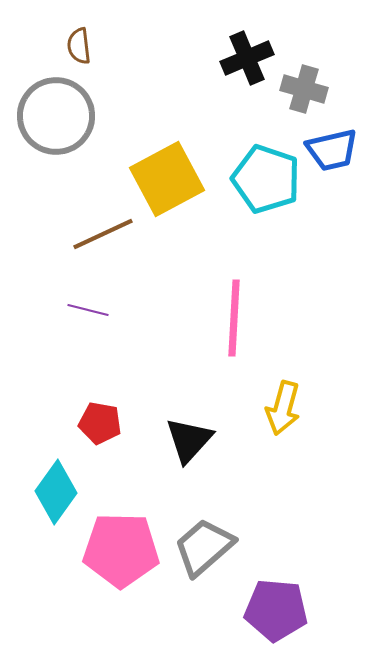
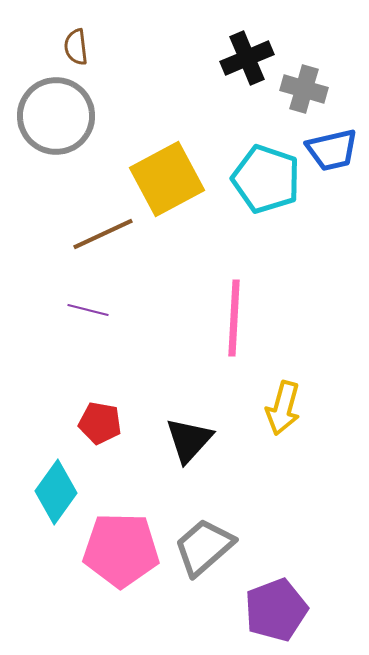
brown semicircle: moved 3 px left, 1 px down
purple pentagon: rotated 26 degrees counterclockwise
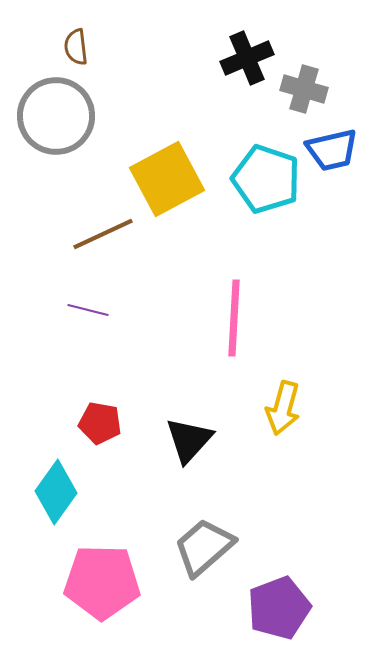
pink pentagon: moved 19 px left, 32 px down
purple pentagon: moved 3 px right, 2 px up
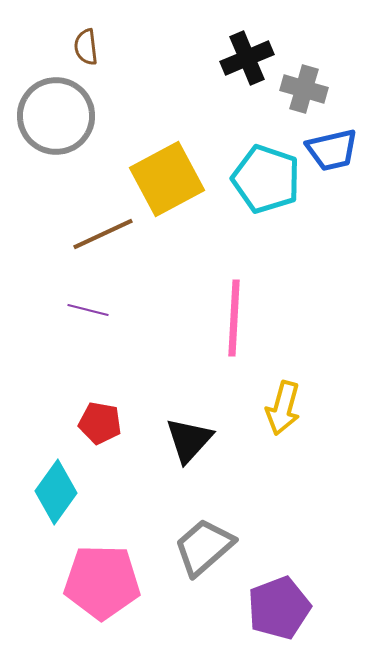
brown semicircle: moved 10 px right
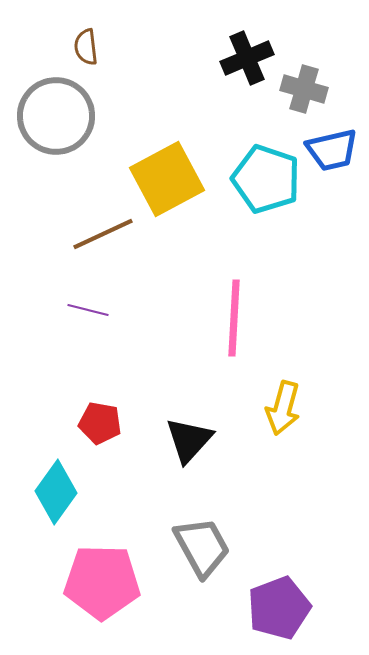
gray trapezoid: moved 2 px left; rotated 102 degrees clockwise
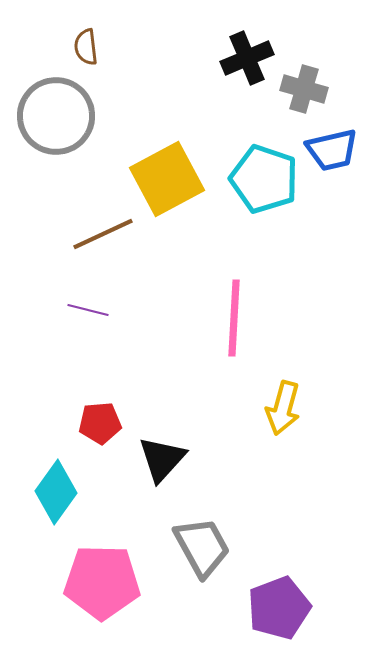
cyan pentagon: moved 2 px left
red pentagon: rotated 15 degrees counterclockwise
black triangle: moved 27 px left, 19 px down
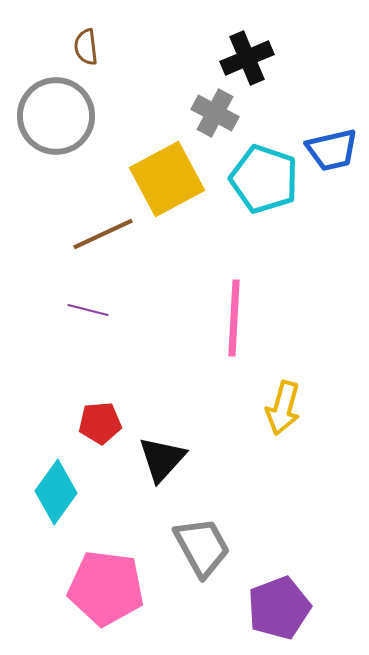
gray cross: moved 89 px left, 24 px down; rotated 12 degrees clockwise
pink pentagon: moved 4 px right, 6 px down; rotated 6 degrees clockwise
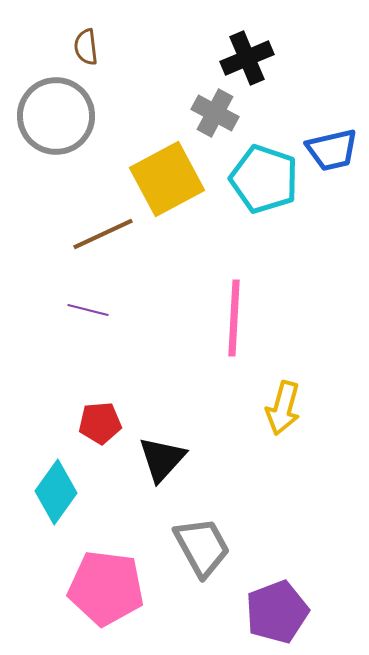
purple pentagon: moved 2 px left, 4 px down
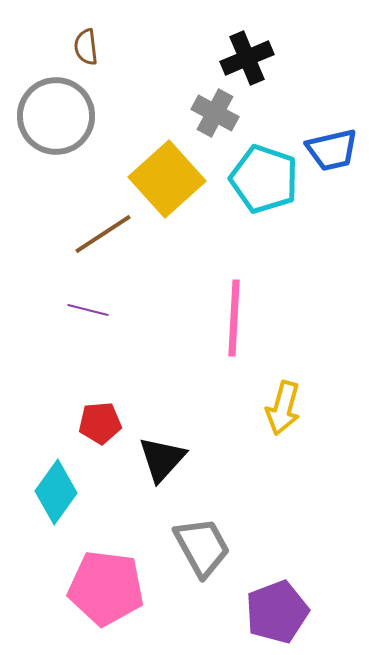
yellow square: rotated 14 degrees counterclockwise
brown line: rotated 8 degrees counterclockwise
